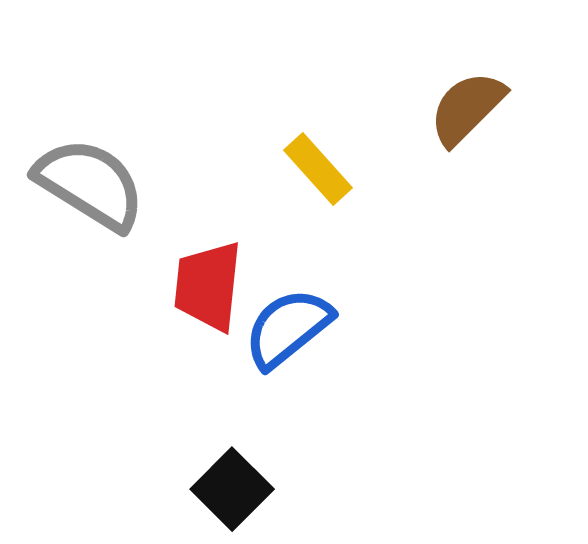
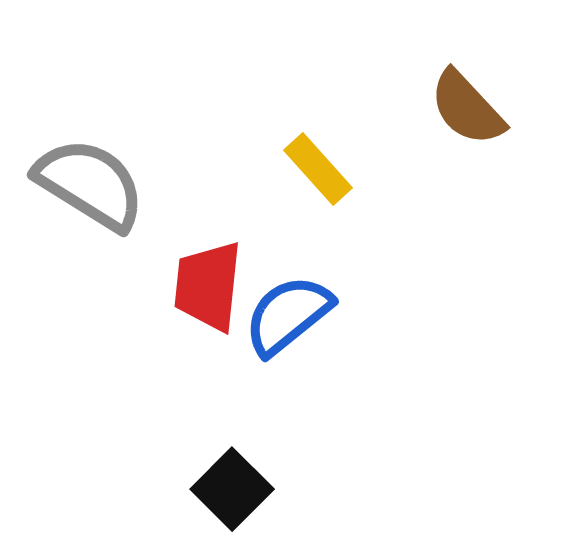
brown semicircle: rotated 88 degrees counterclockwise
blue semicircle: moved 13 px up
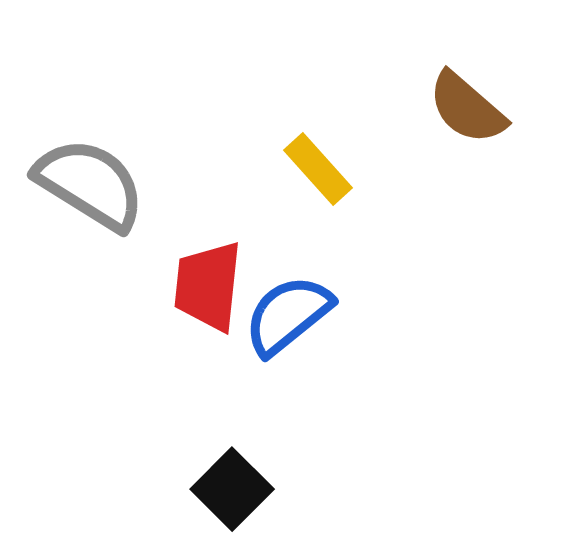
brown semicircle: rotated 6 degrees counterclockwise
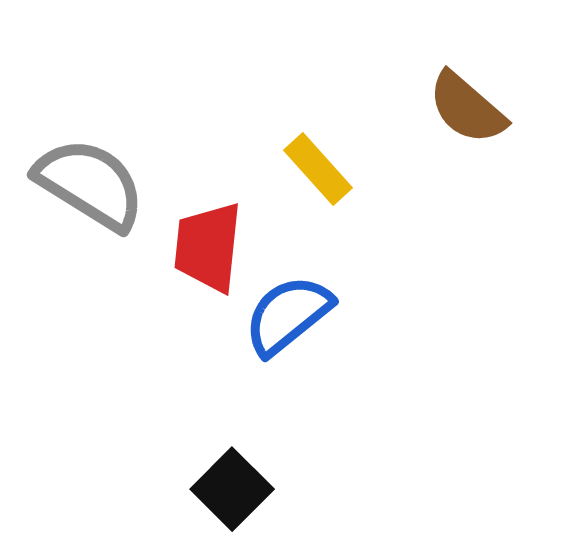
red trapezoid: moved 39 px up
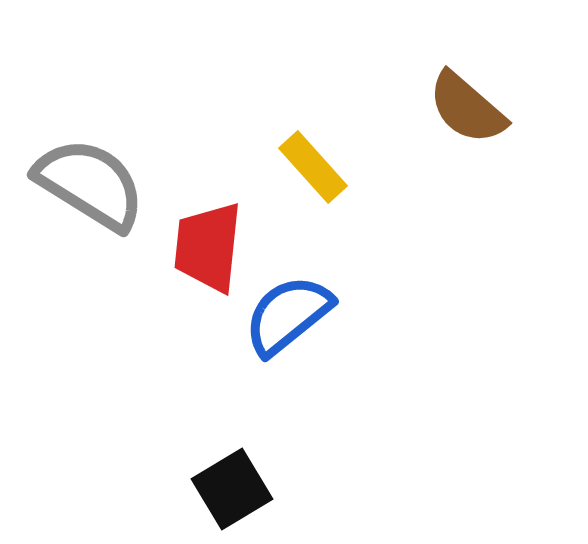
yellow rectangle: moved 5 px left, 2 px up
black square: rotated 14 degrees clockwise
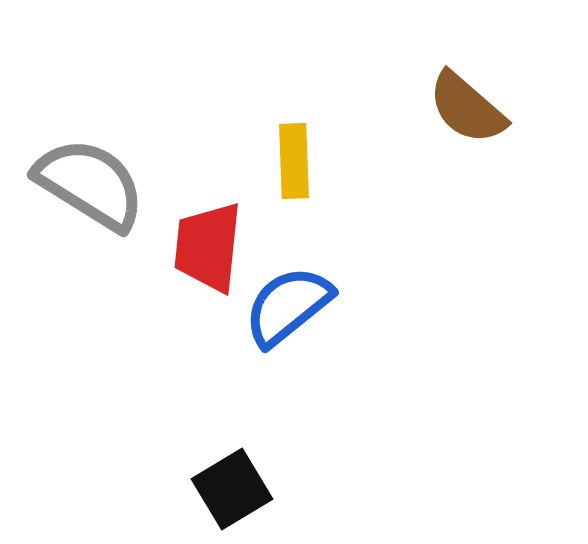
yellow rectangle: moved 19 px left, 6 px up; rotated 40 degrees clockwise
blue semicircle: moved 9 px up
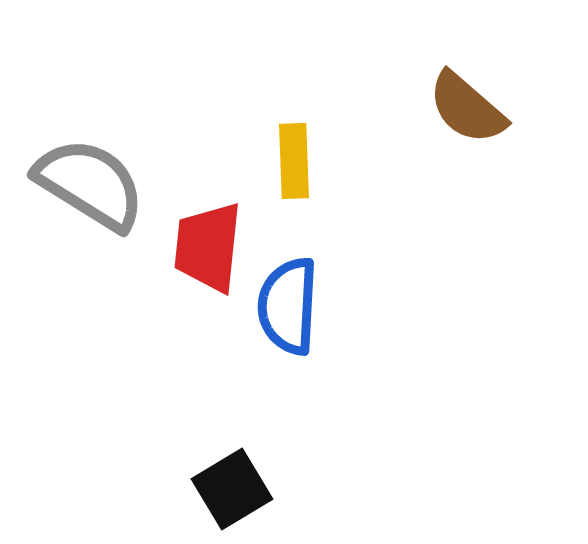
blue semicircle: rotated 48 degrees counterclockwise
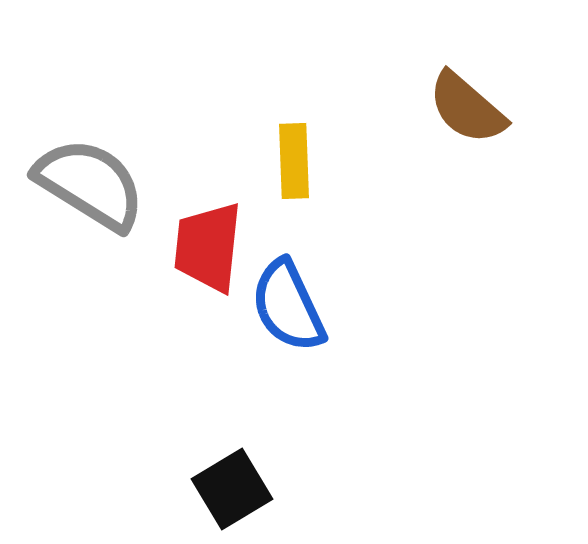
blue semicircle: rotated 28 degrees counterclockwise
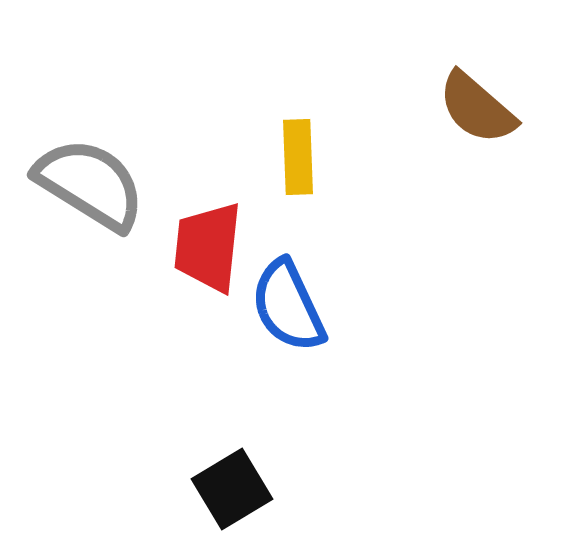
brown semicircle: moved 10 px right
yellow rectangle: moved 4 px right, 4 px up
